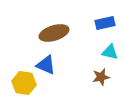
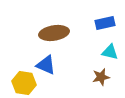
brown ellipse: rotated 8 degrees clockwise
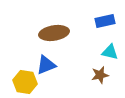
blue rectangle: moved 2 px up
blue triangle: rotated 45 degrees counterclockwise
brown star: moved 1 px left, 2 px up
yellow hexagon: moved 1 px right, 1 px up
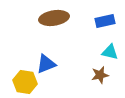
brown ellipse: moved 15 px up
blue triangle: moved 1 px up
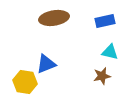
brown star: moved 2 px right, 1 px down
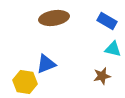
blue rectangle: moved 2 px right; rotated 42 degrees clockwise
cyan triangle: moved 3 px right, 3 px up
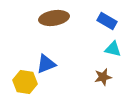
brown star: moved 1 px right, 1 px down
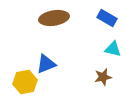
blue rectangle: moved 3 px up
yellow hexagon: rotated 20 degrees counterclockwise
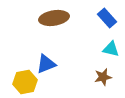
blue rectangle: rotated 18 degrees clockwise
cyan triangle: moved 2 px left
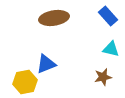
blue rectangle: moved 1 px right, 2 px up
